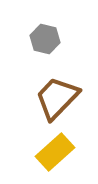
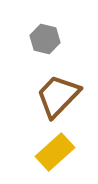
brown trapezoid: moved 1 px right, 2 px up
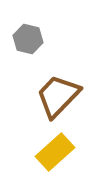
gray hexagon: moved 17 px left
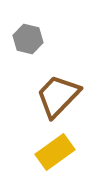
yellow rectangle: rotated 6 degrees clockwise
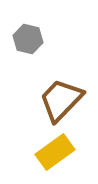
brown trapezoid: moved 3 px right, 4 px down
